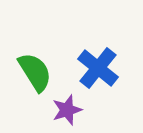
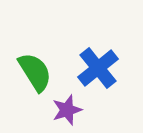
blue cross: rotated 12 degrees clockwise
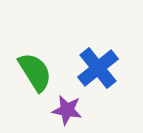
purple star: rotated 28 degrees clockwise
